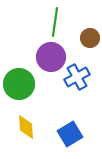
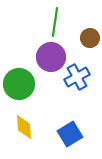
yellow diamond: moved 2 px left
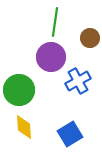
blue cross: moved 1 px right, 4 px down
green circle: moved 6 px down
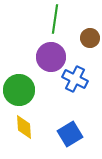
green line: moved 3 px up
blue cross: moved 3 px left, 2 px up; rotated 35 degrees counterclockwise
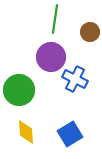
brown circle: moved 6 px up
yellow diamond: moved 2 px right, 5 px down
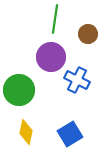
brown circle: moved 2 px left, 2 px down
blue cross: moved 2 px right, 1 px down
yellow diamond: rotated 15 degrees clockwise
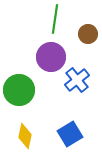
blue cross: rotated 25 degrees clockwise
yellow diamond: moved 1 px left, 4 px down
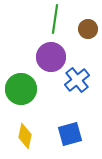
brown circle: moved 5 px up
green circle: moved 2 px right, 1 px up
blue square: rotated 15 degrees clockwise
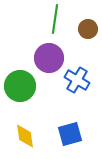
purple circle: moved 2 px left, 1 px down
blue cross: rotated 20 degrees counterclockwise
green circle: moved 1 px left, 3 px up
yellow diamond: rotated 20 degrees counterclockwise
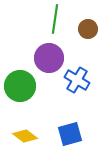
yellow diamond: rotated 45 degrees counterclockwise
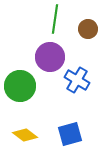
purple circle: moved 1 px right, 1 px up
yellow diamond: moved 1 px up
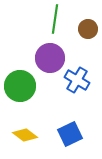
purple circle: moved 1 px down
blue square: rotated 10 degrees counterclockwise
